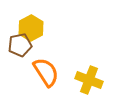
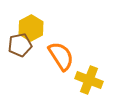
orange semicircle: moved 15 px right, 16 px up
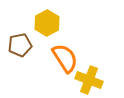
yellow hexagon: moved 16 px right, 5 px up
orange semicircle: moved 4 px right, 2 px down
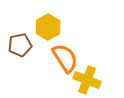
yellow hexagon: moved 1 px right, 4 px down
yellow cross: moved 2 px left
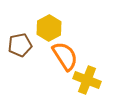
yellow hexagon: moved 1 px right, 1 px down
orange semicircle: moved 2 px up
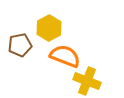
orange semicircle: rotated 36 degrees counterclockwise
yellow cross: moved 1 px down
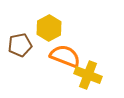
yellow cross: moved 1 px right, 6 px up
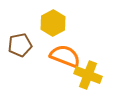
yellow hexagon: moved 4 px right, 5 px up
